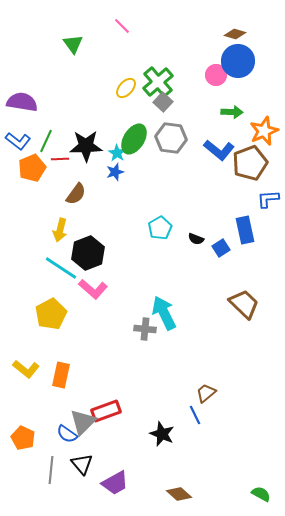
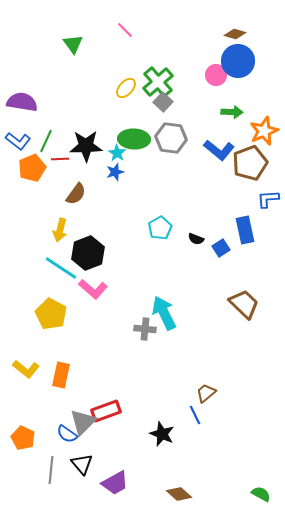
pink line at (122, 26): moved 3 px right, 4 px down
green ellipse at (134, 139): rotated 60 degrees clockwise
yellow pentagon at (51, 314): rotated 16 degrees counterclockwise
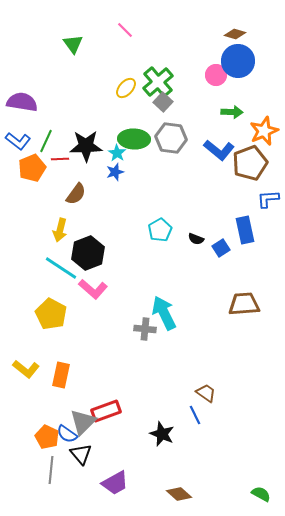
cyan pentagon at (160, 228): moved 2 px down
brown trapezoid at (244, 304): rotated 48 degrees counterclockwise
brown trapezoid at (206, 393): rotated 75 degrees clockwise
orange pentagon at (23, 438): moved 24 px right, 1 px up
black triangle at (82, 464): moved 1 px left, 10 px up
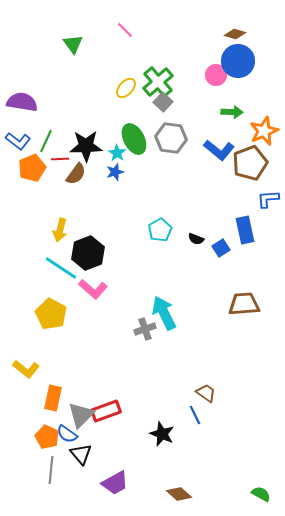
green ellipse at (134, 139): rotated 60 degrees clockwise
brown semicircle at (76, 194): moved 20 px up
gray cross at (145, 329): rotated 25 degrees counterclockwise
orange rectangle at (61, 375): moved 8 px left, 23 px down
gray triangle at (83, 422): moved 2 px left, 7 px up
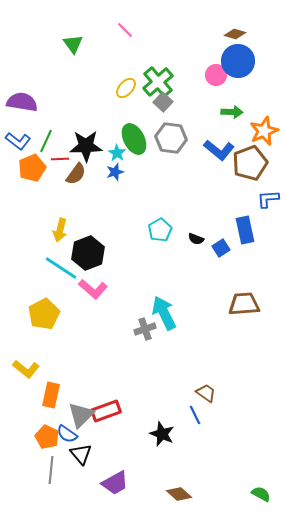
yellow pentagon at (51, 314): moved 7 px left; rotated 16 degrees clockwise
orange rectangle at (53, 398): moved 2 px left, 3 px up
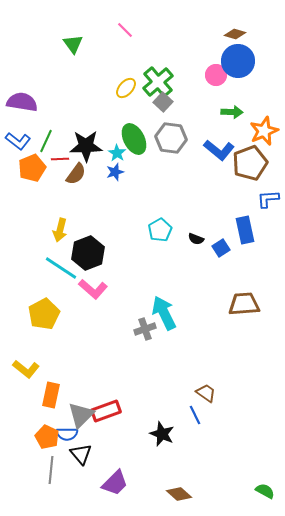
blue semicircle at (67, 434): rotated 35 degrees counterclockwise
purple trapezoid at (115, 483): rotated 16 degrees counterclockwise
green semicircle at (261, 494): moved 4 px right, 3 px up
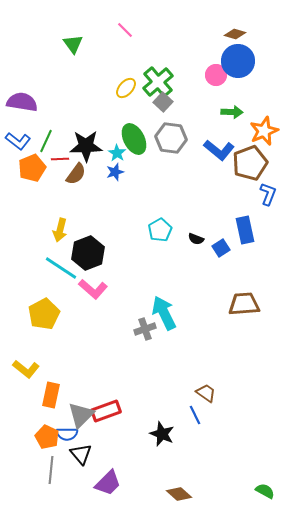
blue L-shape at (268, 199): moved 5 px up; rotated 115 degrees clockwise
purple trapezoid at (115, 483): moved 7 px left
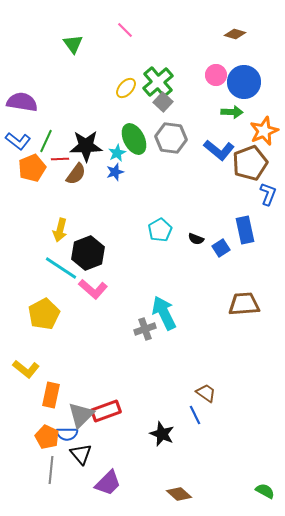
blue circle at (238, 61): moved 6 px right, 21 px down
cyan star at (117, 153): rotated 12 degrees clockwise
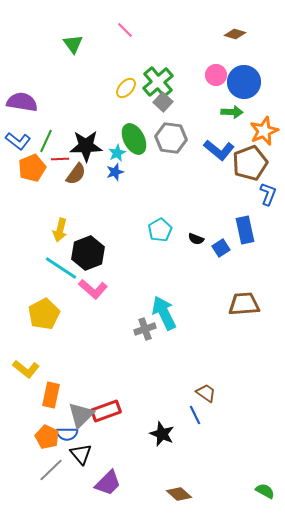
gray line at (51, 470): rotated 40 degrees clockwise
